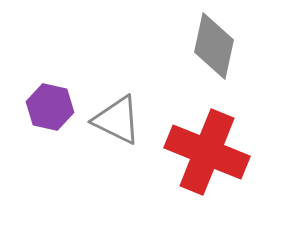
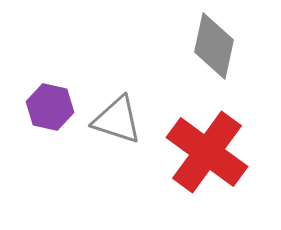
gray triangle: rotated 8 degrees counterclockwise
red cross: rotated 14 degrees clockwise
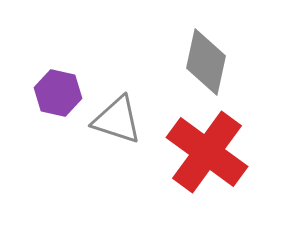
gray diamond: moved 8 px left, 16 px down
purple hexagon: moved 8 px right, 14 px up
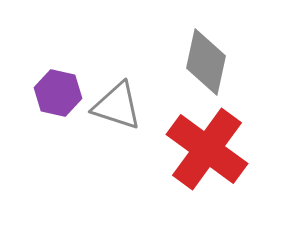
gray triangle: moved 14 px up
red cross: moved 3 px up
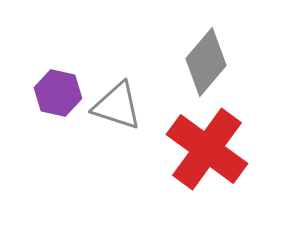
gray diamond: rotated 28 degrees clockwise
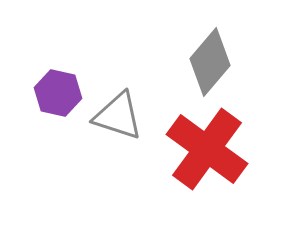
gray diamond: moved 4 px right
gray triangle: moved 1 px right, 10 px down
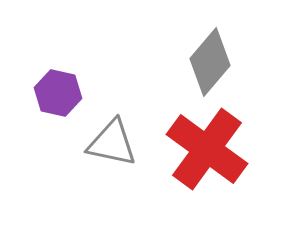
gray triangle: moved 6 px left, 27 px down; rotated 6 degrees counterclockwise
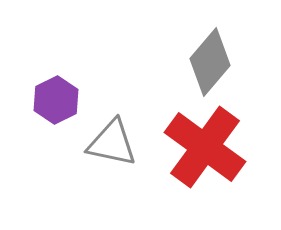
purple hexagon: moved 2 px left, 7 px down; rotated 21 degrees clockwise
red cross: moved 2 px left, 2 px up
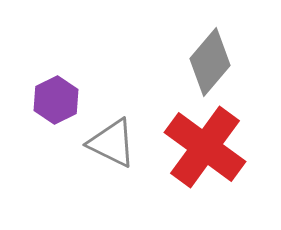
gray triangle: rotated 14 degrees clockwise
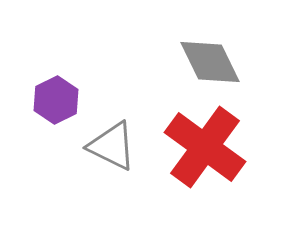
gray diamond: rotated 66 degrees counterclockwise
gray triangle: moved 3 px down
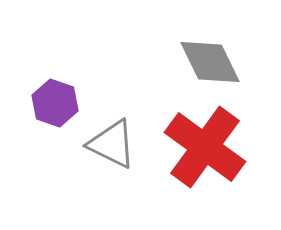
purple hexagon: moved 1 px left, 3 px down; rotated 15 degrees counterclockwise
gray triangle: moved 2 px up
